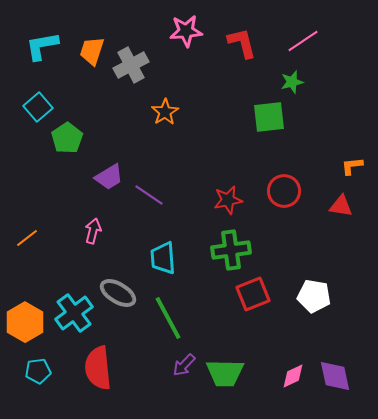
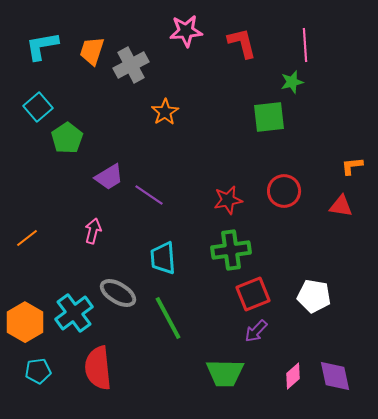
pink line: moved 2 px right, 4 px down; rotated 60 degrees counterclockwise
purple arrow: moved 72 px right, 34 px up
pink diamond: rotated 16 degrees counterclockwise
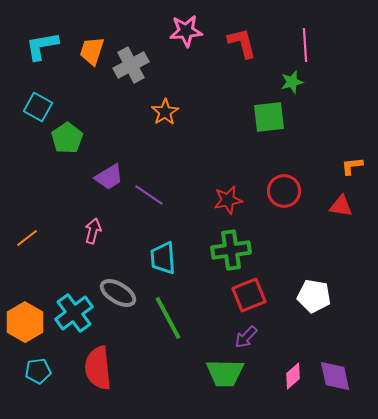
cyan square: rotated 20 degrees counterclockwise
red square: moved 4 px left, 1 px down
purple arrow: moved 10 px left, 6 px down
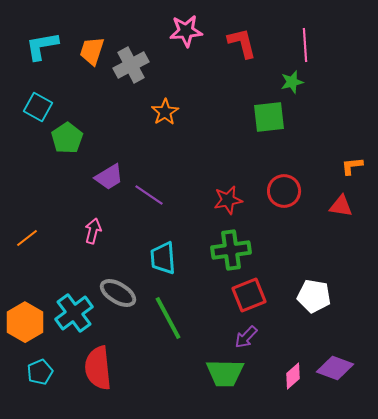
cyan pentagon: moved 2 px right, 1 px down; rotated 15 degrees counterclockwise
purple diamond: moved 8 px up; rotated 57 degrees counterclockwise
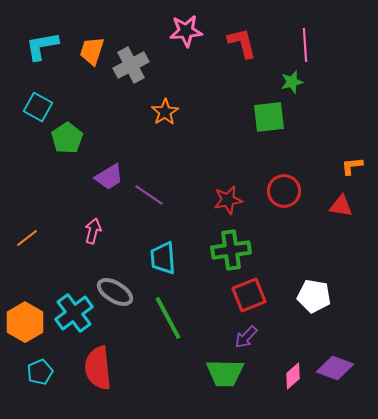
gray ellipse: moved 3 px left, 1 px up
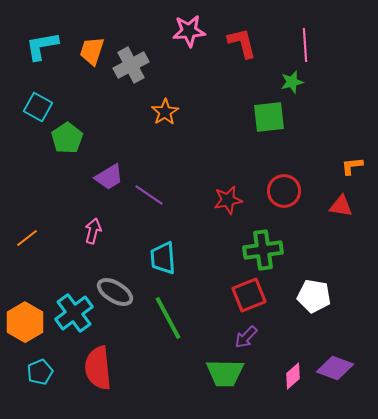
pink star: moved 3 px right
green cross: moved 32 px right
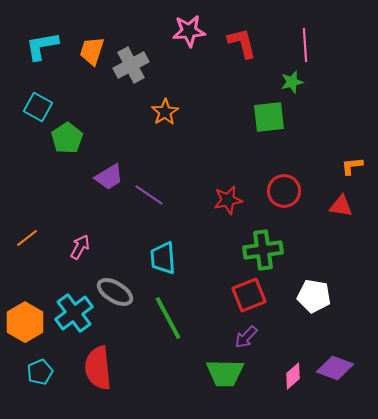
pink arrow: moved 13 px left, 16 px down; rotated 15 degrees clockwise
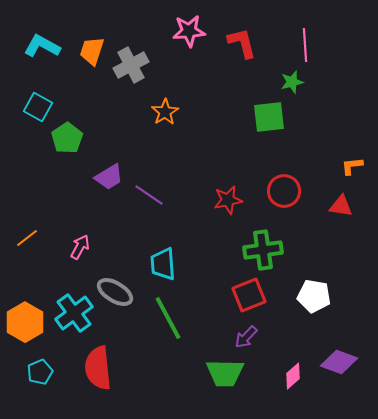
cyan L-shape: rotated 39 degrees clockwise
cyan trapezoid: moved 6 px down
purple diamond: moved 4 px right, 6 px up
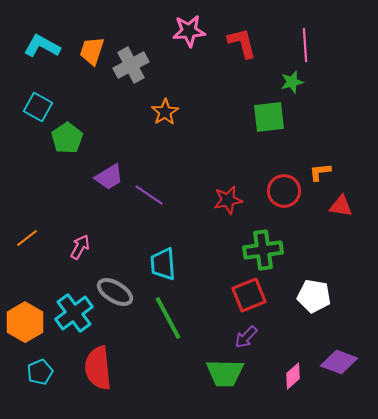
orange L-shape: moved 32 px left, 6 px down
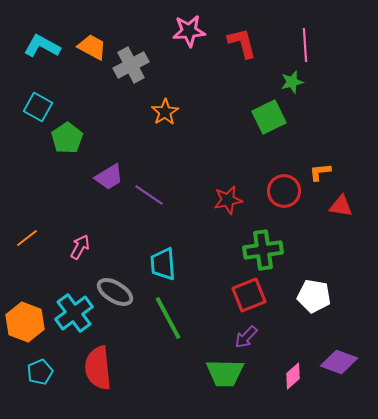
orange trapezoid: moved 4 px up; rotated 100 degrees clockwise
green square: rotated 20 degrees counterclockwise
orange hexagon: rotated 9 degrees counterclockwise
